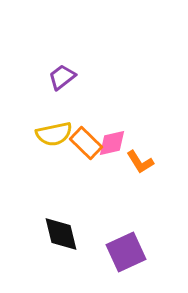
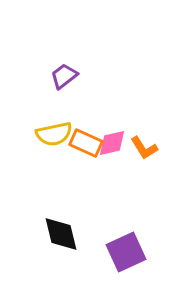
purple trapezoid: moved 2 px right, 1 px up
orange rectangle: rotated 20 degrees counterclockwise
orange L-shape: moved 4 px right, 14 px up
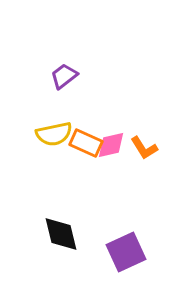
pink diamond: moved 1 px left, 2 px down
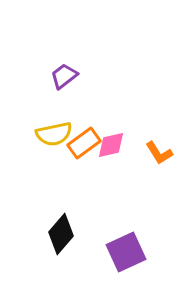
orange rectangle: moved 2 px left; rotated 60 degrees counterclockwise
orange L-shape: moved 15 px right, 5 px down
black diamond: rotated 54 degrees clockwise
